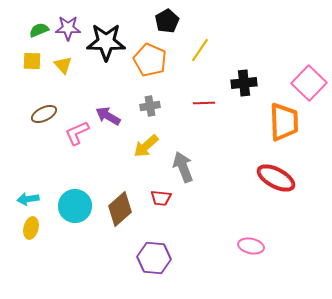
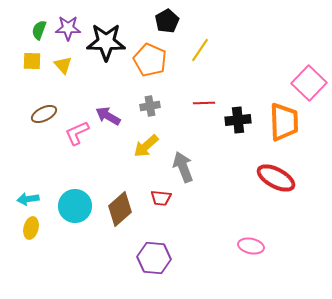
green semicircle: rotated 48 degrees counterclockwise
black cross: moved 6 px left, 37 px down
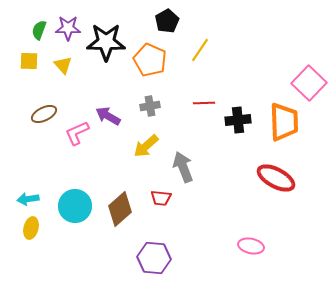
yellow square: moved 3 px left
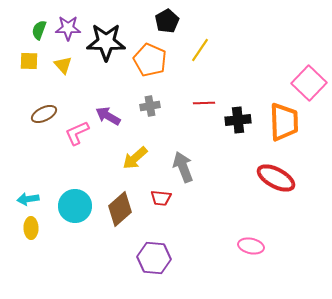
yellow arrow: moved 11 px left, 12 px down
yellow ellipse: rotated 15 degrees counterclockwise
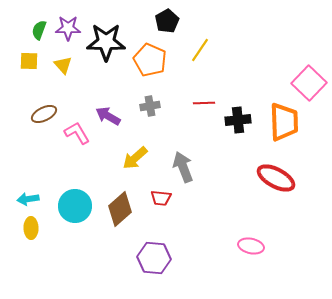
pink L-shape: rotated 84 degrees clockwise
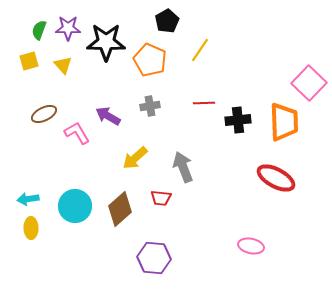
yellow square: rotated 18 degrees counterclockwise
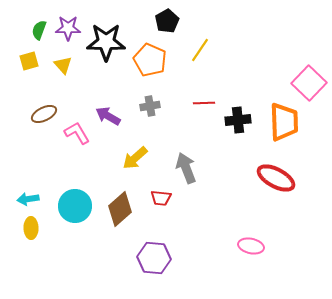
gray arrow: moved 3 px right, 1 px down
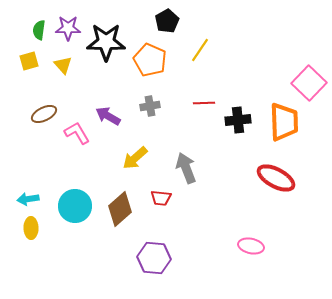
green semicircle: rotated 12 degrees counterclockwise
